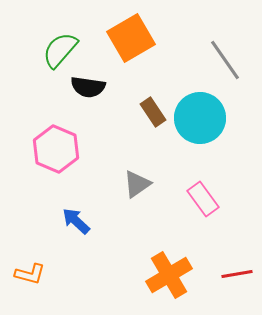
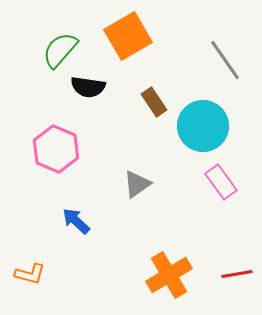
orange square: moved 3 px left, 2 px up
brown rectangle: moved 1 px right, 10 px up
cyan circle: moved 3 px right, 8 px down
pink rectangle: moved 18 px right, 17 px up
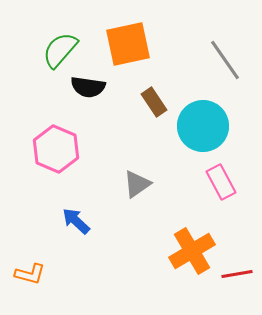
orange square: moved 8 px down; rotated 18 degrees clockwise
pink rectangle: rotated 8 degrees clockwise
orange cross: moved 23 px right, 24 px up
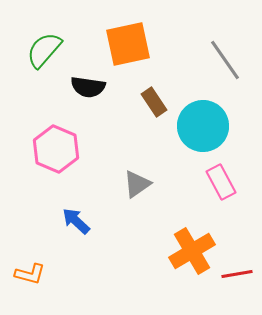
green semicircle: moved 16 px left
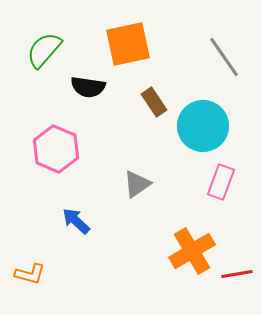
gray line: moved 1 px left, 3 px up
pink rectangle: rotated 48 degrees clockwise
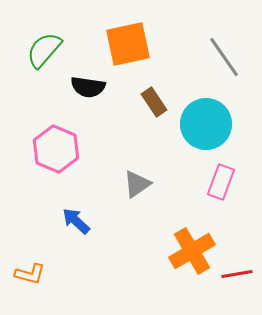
cyan circle: moved 3 px right, 2 px up
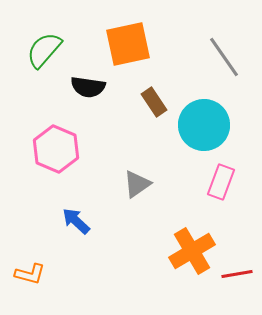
cyan circle: moved 2 px left, 1 px down
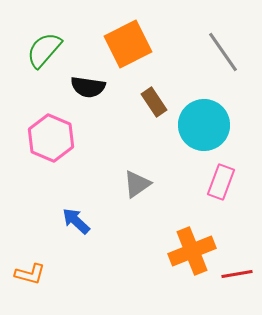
orange square: rotated 15 degrees counterclockwise
gray line: moved 1 px left, 5 px up
pink hexagon: moved 5 px left, 11 px up
orange cross: rotated 9 degrees clockwise
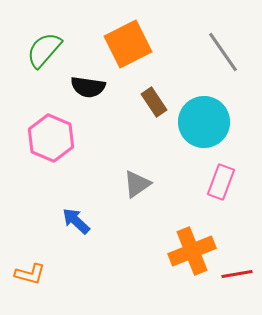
cyan circle: moved 3 px up
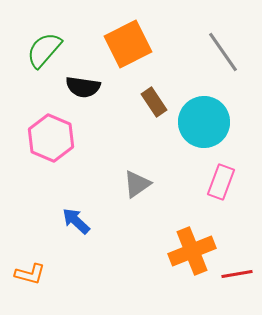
black semicircle: moved 5 px left
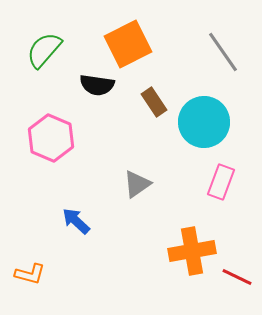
black semicircle: moved 14 px right, 2 px up
orange cross: rotated 12 degrees clockwise
red line: moved 3 px down; rotated 36 degrees clockwise
